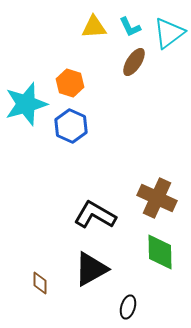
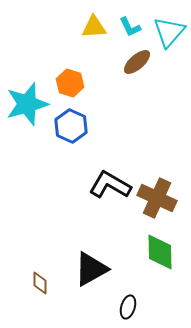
cyan triangle: moved 1 px up; rotated 12 degrees counterclockwise
brown ellipse: moved 3 px right; rotated 16 degrees clockwise
cyan star: moved 1 px right
black L-shape: moved 15 px right, 30 px up
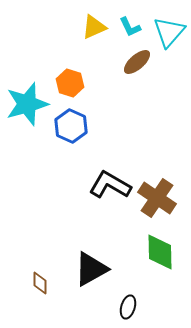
yellow triangle: rotated 20 degrees counterclockwise
brown cross: rotated 9 degrees clockwise
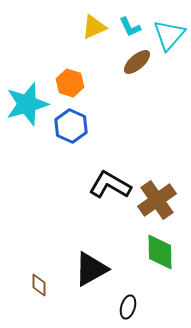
cyan triangle: moved 3 px down
brown cross: moved 2 px down; rotated 21 degrees clockwise
brown diamond: moved 1 px left, 2 px down
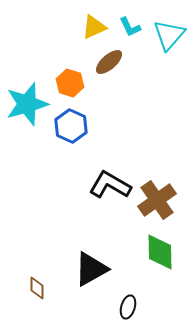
brown ellipse: moved 28 px left
brown diamond: moved 2 px left, 3 px down
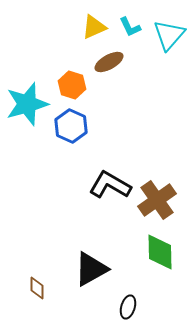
brown ellipse: rotated 12 degrees clockwise
orange hexagon: moved 2 px right, 2 px down
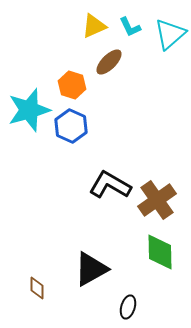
yellow triangle: moved 1 px up
cyan triangle: moved 1 px right, 1 px up; rotated 8 degrees clockwise
brown ellipse: rotated 16 degrees counterclockwise
cyan star: moved 2 px right, 6 px down
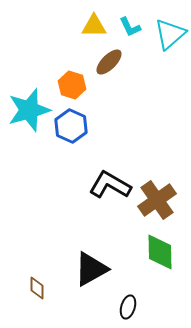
yellow triangle: rotated 24 degrees clockwise
